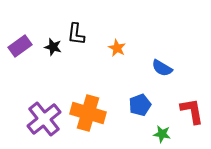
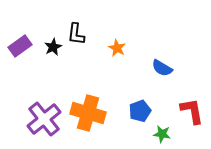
black star: rotated 30 degrees clockwise
blue pentagon: moved 6 px down
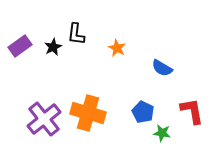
blue pentagon: moved 3 px right, 1 px down; rotated 25 degrees counterclockwise
green star: moved 1 px up
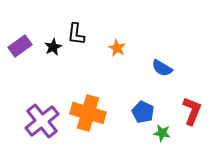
red L-shape: rotated 32 degrees clockwise
purple cross: moved 2 px left, 2 px down
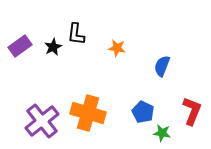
orange star: rotated 18 degrees counterclockwise
blue semicircle: moved 2 px up; rotated 80 degrees clockwise
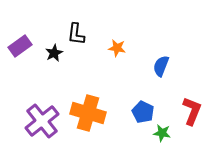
black star: moved 1 px right, 6 px down
blue semicircle: moved 1 px left
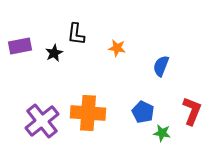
purple rectangle: rotated 25 degrees clockwise
orange cross: rotated 12 degrees counterclockwise
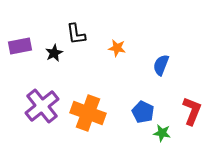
black L-shape: rotated 15 degrees counterclockwise
blue semicircle: moved 1 px up
orange cross: rotated 16 degrees clockwise
purple cross: moved 15 px up
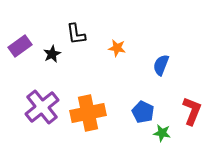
purple rectangle: rotated 25 degrees counterclockwise
black star: moved 2 px left, 1 px down
purple cross: moved 1 px down
orange cross: rotated 32 degrees counterclockwise
